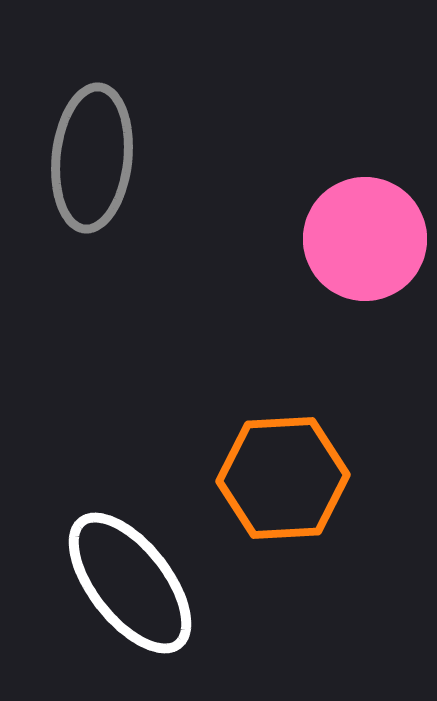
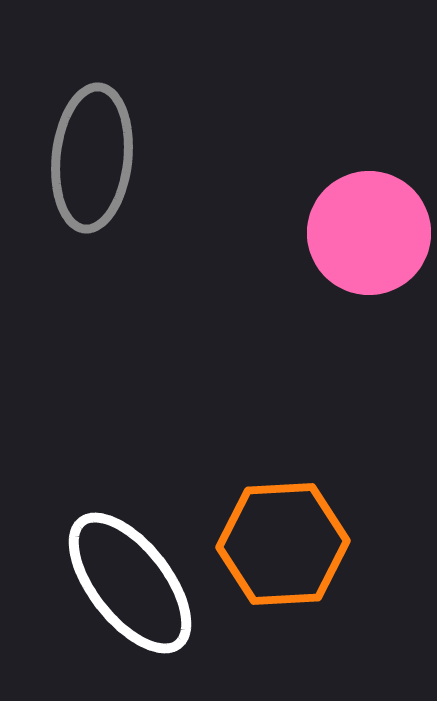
pink circle: moved 4 px right, 6 px up
orange hexagon: moved 66 px down
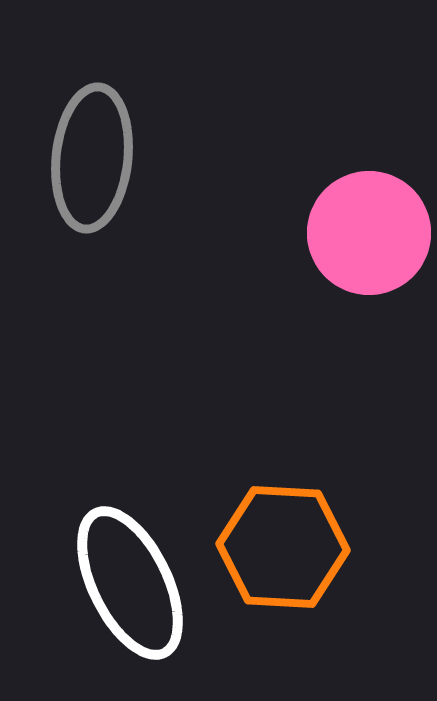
orange hexagon: moved 3 px down; rotated 6 degrees clockwise
white ellipse: rotated 12 degrees clockwise
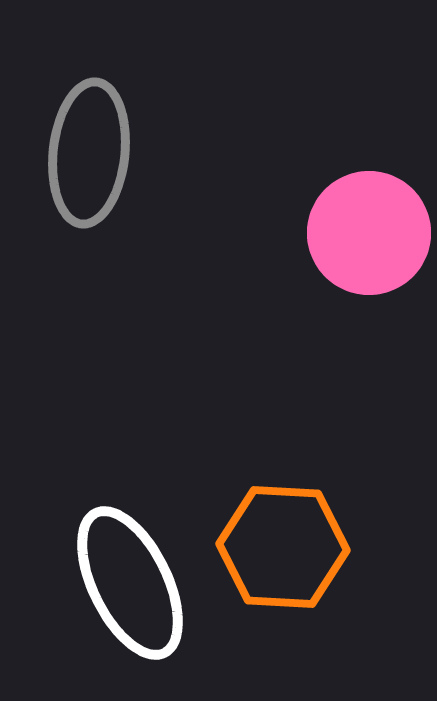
gray ellipse: moved 3 px left, 5 px up
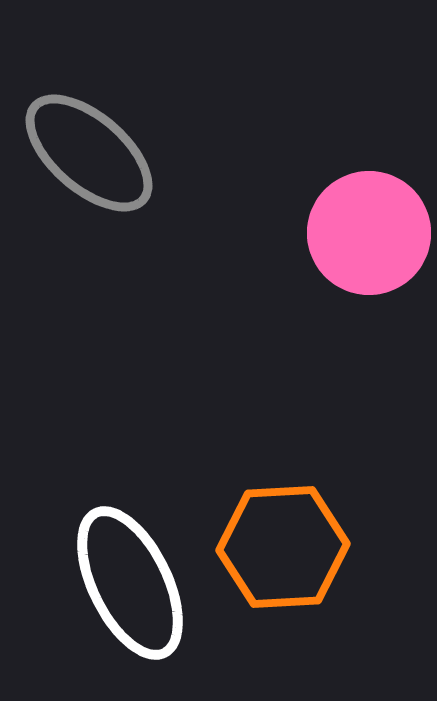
gray ellipse: rotated 55 degrees counterclockwise
orange hexagon: rotated 6 degrees counterclockwise
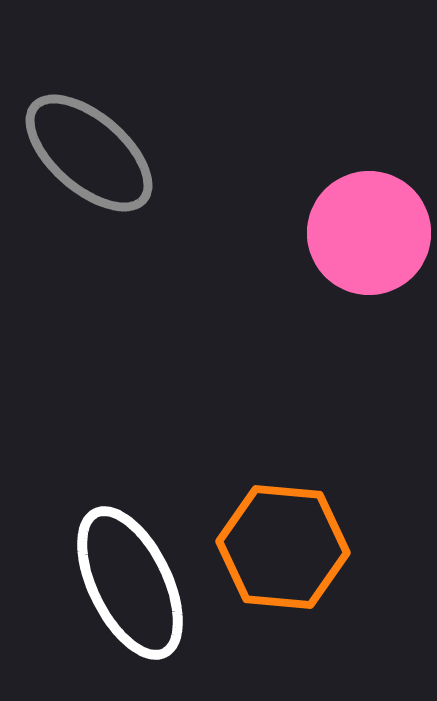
orange hexagon: rotated 8 degrees clockwise
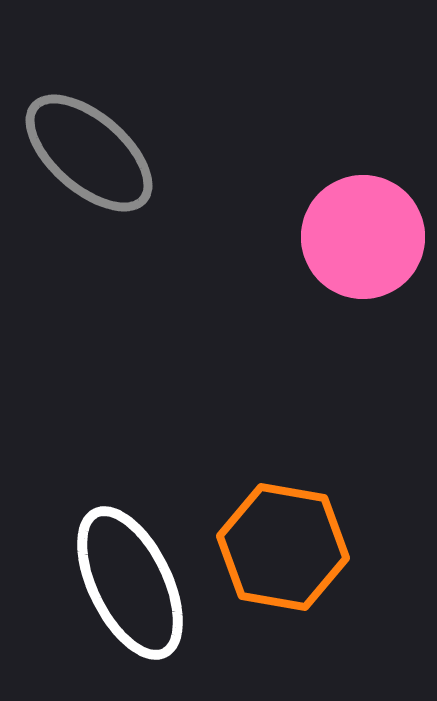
pink circle: moved 6 px left, 4 px down
orange hexagon: rotated 5 degrees clockwise
